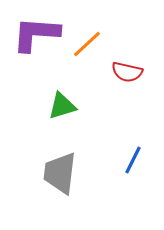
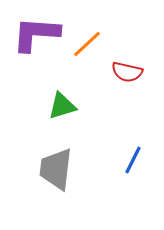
gray trapezoid: moved 4 px left, 4 px up
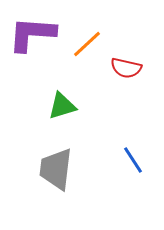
purple L-shape: moved 4 px left
red semicircle: moved 1 px left, 4 px up
blue line: rotated 60 degrees counterclockwise
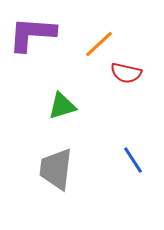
orange line: moved 12 px right
red semicircle: moved 5 px down
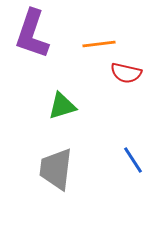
purple L-shape: rotated 75 degrees counterclockwise
orange line: rotated 36 degrees clockwise
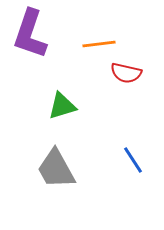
purple L-shape: moved 2 px left
gray trapezoid: rotated 36 degrees counterclockwise
